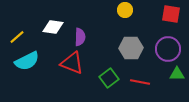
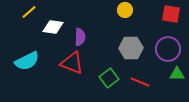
yellow line: moved 12 px right, 25 px up
red line: rotated 12 degrees clockwise
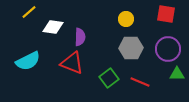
yellow circle: moved 1 px right, 9 px down
red square: moved 5 px left
cyan semicircle: moved 1 px right
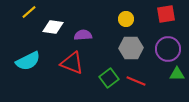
red square: rotated 18 degrees counterclockwise
purple semicircle: moved 3 px right, 2 px up; rotated 96 degrees counterclockwise
red line: moved 4 px left, 1 px up
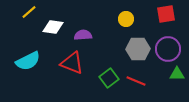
gray hexagon: moved 7 px right, 1 px down
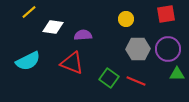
green square: rotated 18 degrees counterclockwise
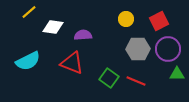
red square: moved 7 px left, 7 px down; rotated 18 degrees counterclockwise
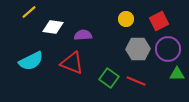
cyan semicircle: moved 3 px right
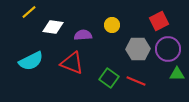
yellow circle: moved 14 px left, 6 px down
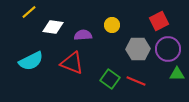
green square: moved 1 px right, 1 px down
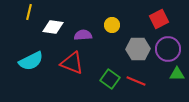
yellow line: rotated 35 degrees counterclockwise
red square: moved 2 px up
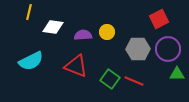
yellow circle: moved 5 px left, 7 px down
red triangle: moved 4 px right, 3 px down
red line: moved 2 px left
